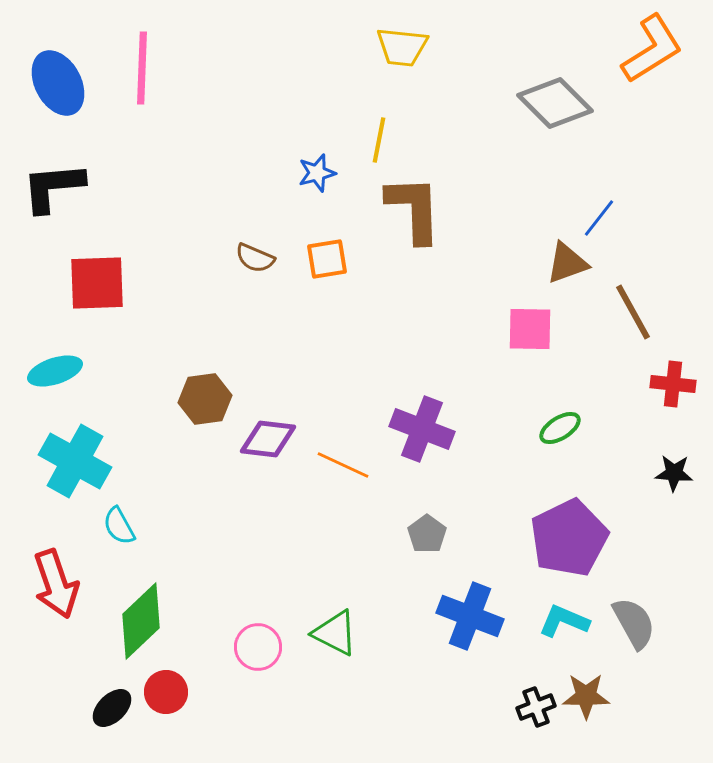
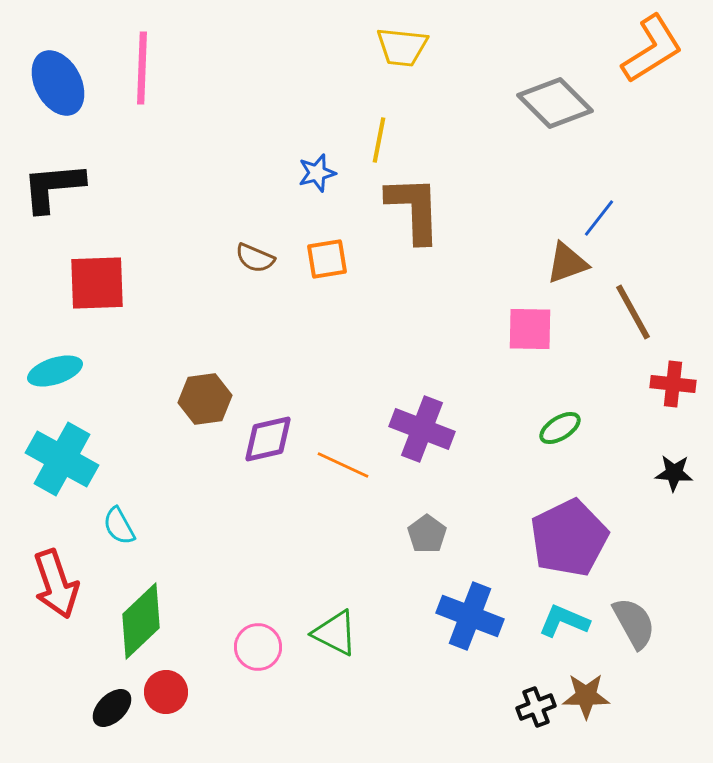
purple diamond: rotated 20 degrees counterclockwise
cyan cross: moved 13 px left, 2 px up
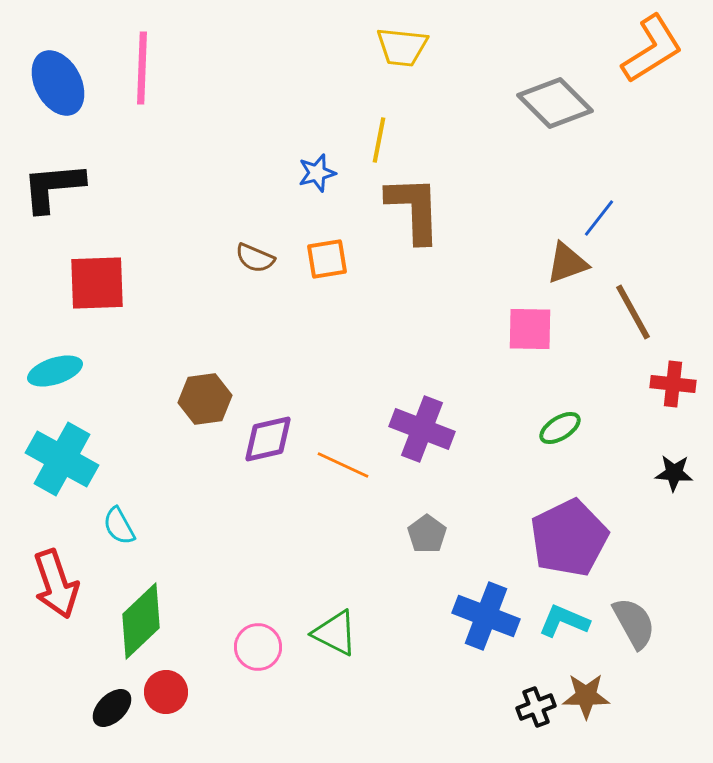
blue cross: moved 16 px right
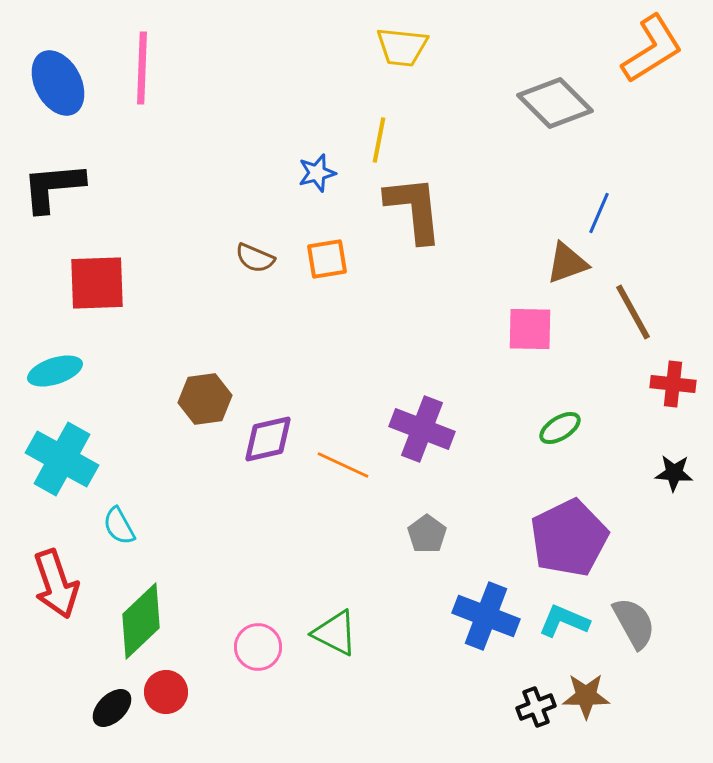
brown L-shape: rotated 4 degrees counterclockwise
blue line: moved 5 px up; rotated 15 degrees counterclockwise
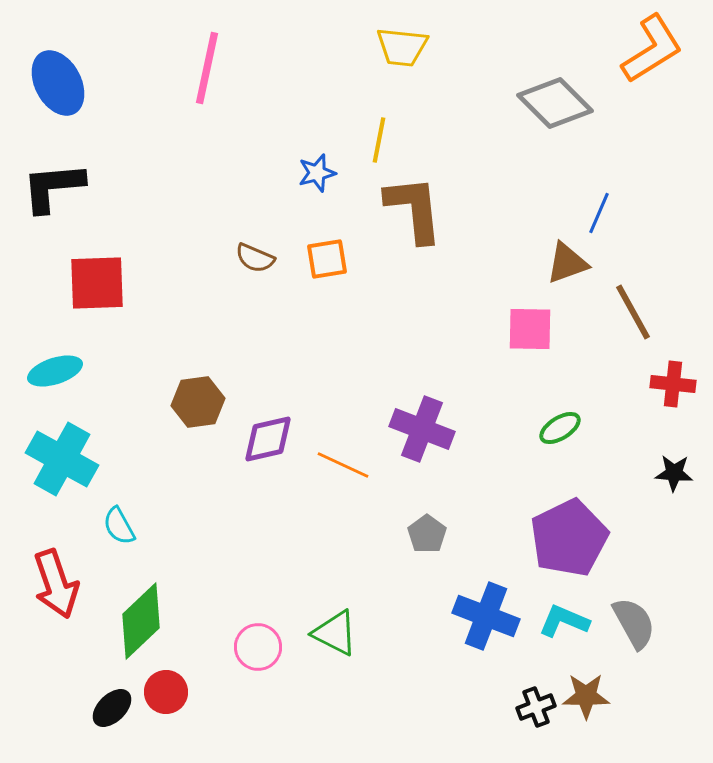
pink line: moved 65 px right; rotated 10 degrees clockwise
brown hexagon: moved 7 px left, 3 px down
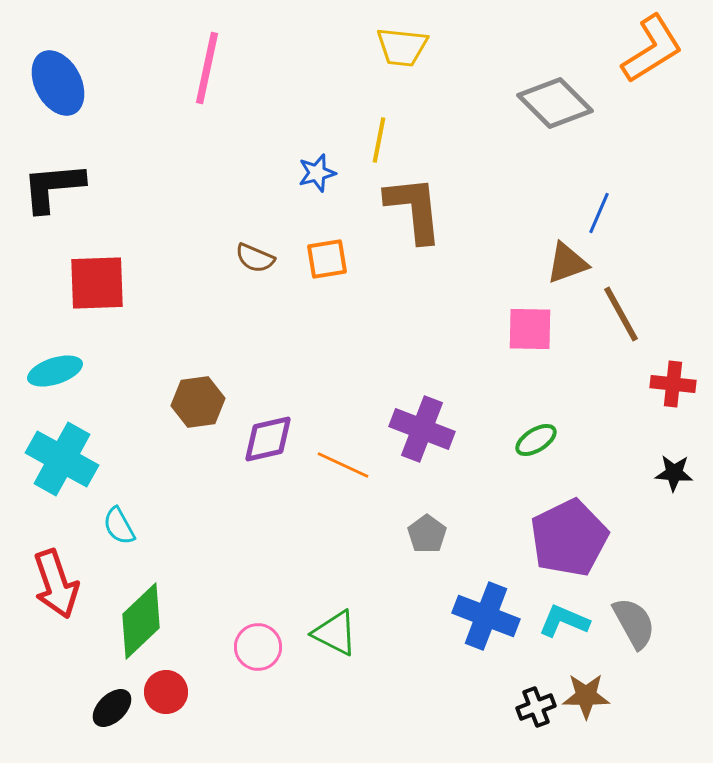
brown line: moved 12 px left, 2 px down
green ellipse: moved 24 px left, 12 px down
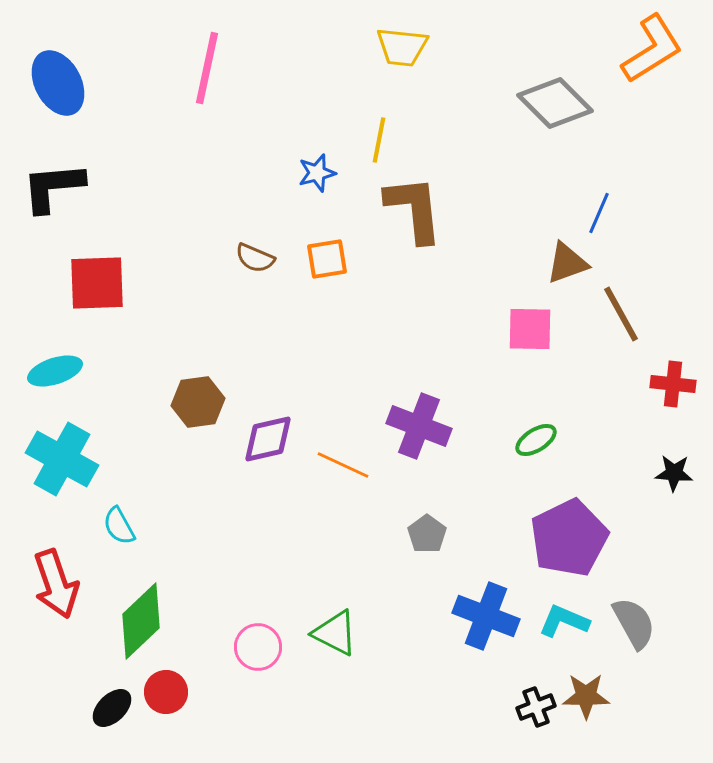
purple cross: moved 3 px left, 3 px up
